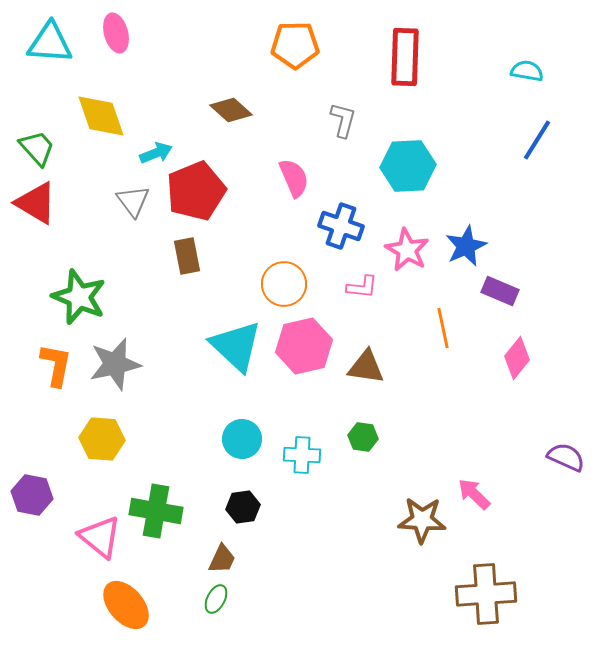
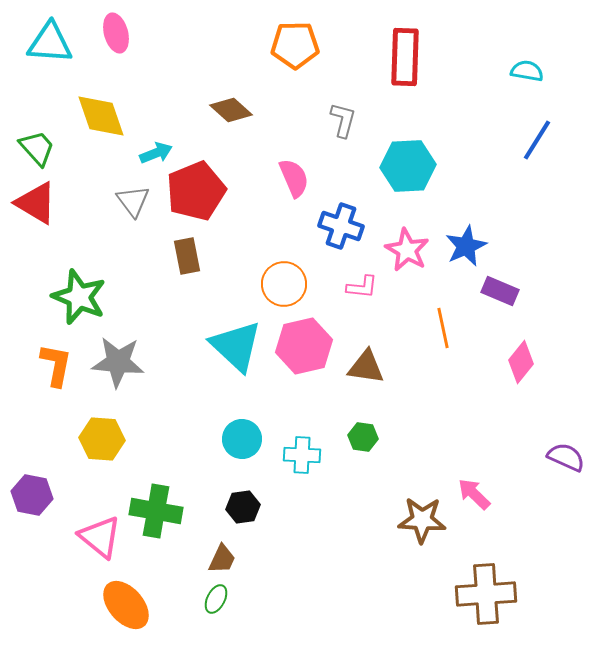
pink diamond at (517, 358): moved 4 px right, 4 px down
gray star at (115, 364): moved 3 px right, 2 px up; rotated 18 degrees clockwise
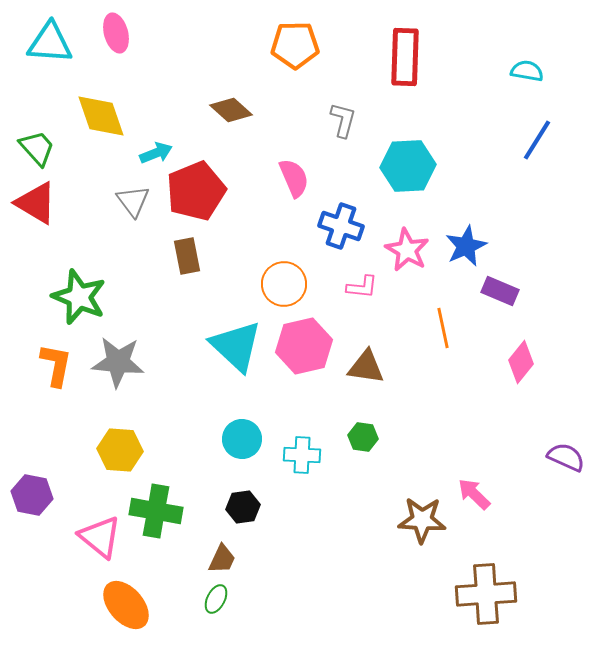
yellow hexagon at (102, 439): moved 18 px right, 11 px down
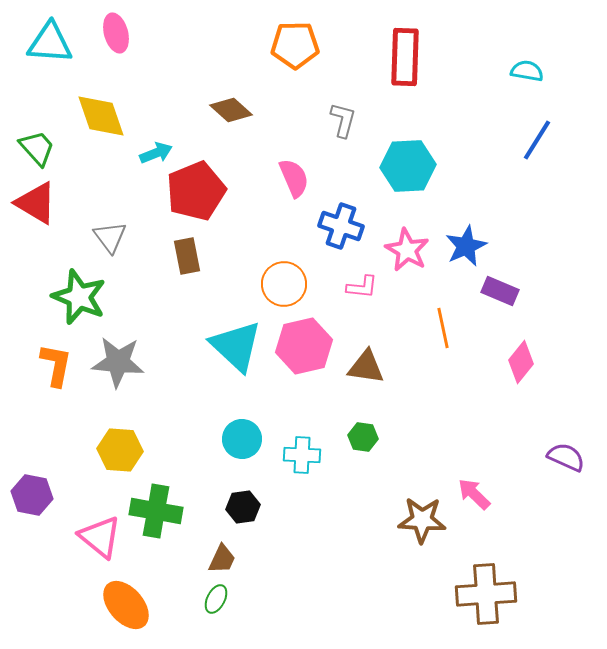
gray triangle at (133, 201): moved 23 px left, 36 px down
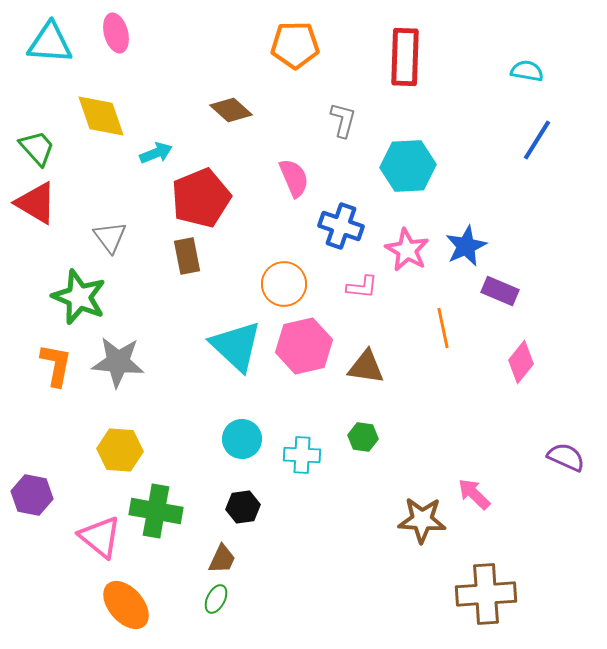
red pentagon at (196, 191): moved 5 px right, 7 px down
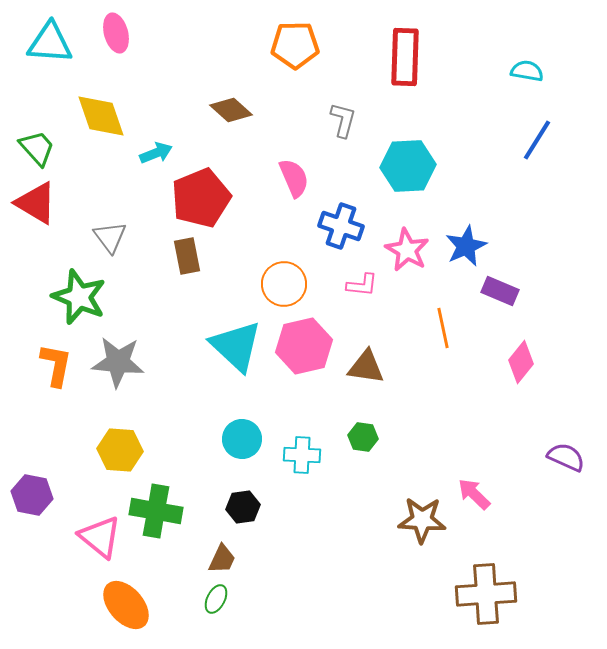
pink L-shape at (362, 287): moved 2 px up
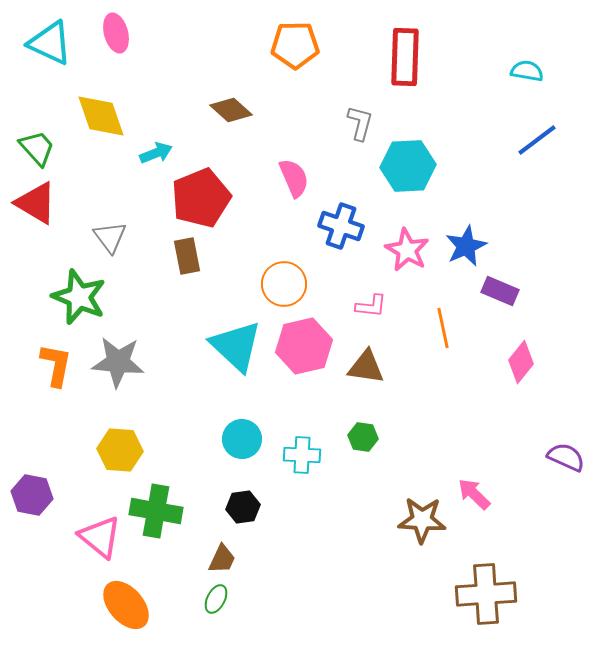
cyan triangle at (50, 43): rotated 21 degrees clockwise
gray L-shape at (343, 120): moved 17 px right, 3 px down
blue line at (537, 140): rotated 21 degrees clockwise
pink L-shape at (362, 285): moved 9 px right, 21 px down
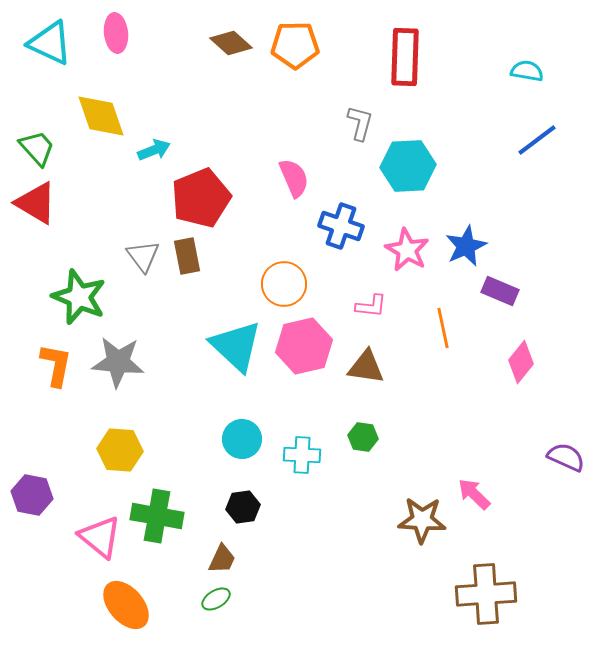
pink ellipse at (116, 33): rotated 9 degrees clockwise
brown diamond at (231, 110): moved 67 px up
cyan arrow at (156, 153): moved 2 px left, 3 px up
gray triangle at (110, 237): moved 33 px right, 19 px down
green cross at (156, 511): moved 1 px right, 5 px down
green ellipse at (216, 599): rotated 32 degrees clockwise
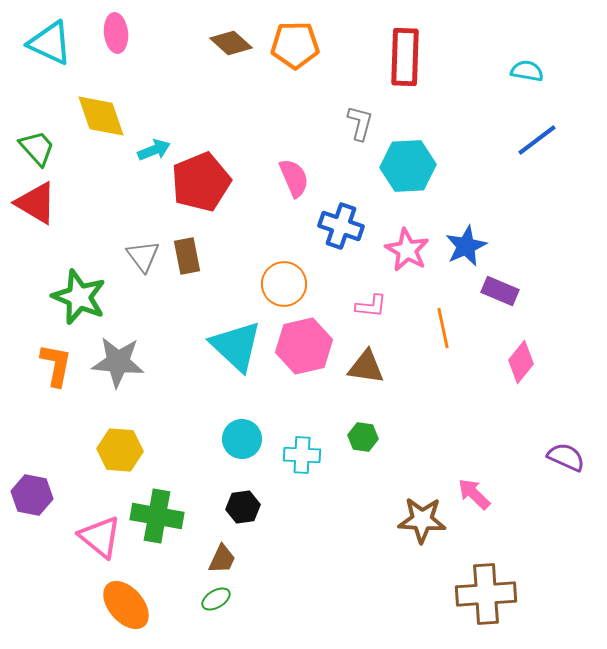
red pentagon at (201, 198): moved 16 px up
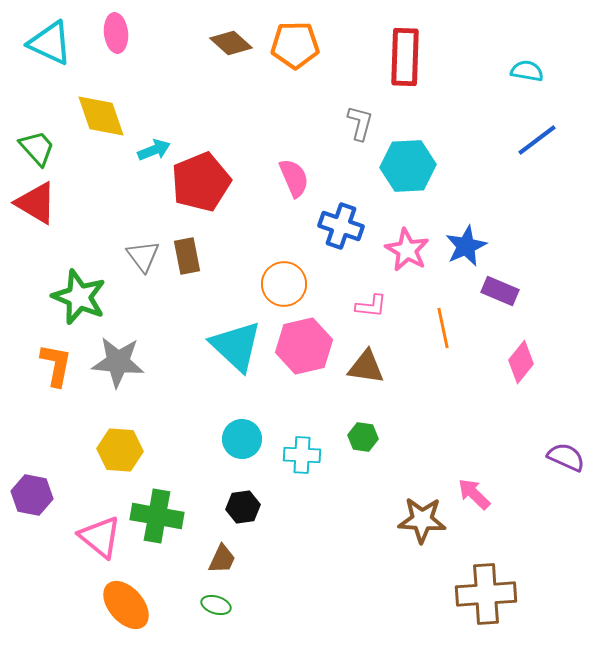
green ellipse at (216, 599): moved 6 px down; rotated 48 degrees clockwise
